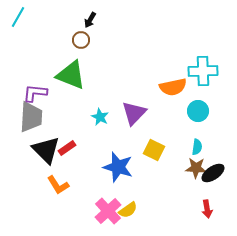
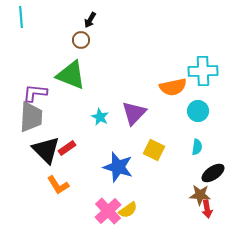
cyan line: moved 3 px right; rotated 35 degrees counterclockwise
brown star: moved 4 px right, 27 px down
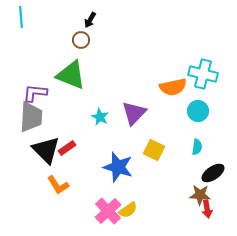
cyan cross: moved 3 px down; rotated 16 degrees clockwise
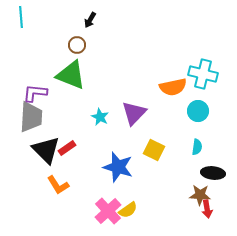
brown circle: moved 4 px left, 5 px down
black ellipse: rotated 40 degrees clockwise
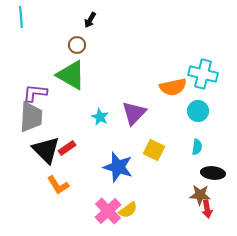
green triangle: rotated 8 degrees clockwise
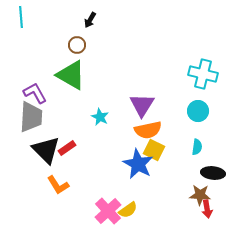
orange semicircle: moved 25 px left, 43 px down
purple L-shape: rotated 55 degrees clockwise
purple triangle: moved 8 px right, 8 px up; rotated 12 degrees counterclockwise
blue star: moved 20 px right, 3 px up; rotated 12 degrees clockwise
